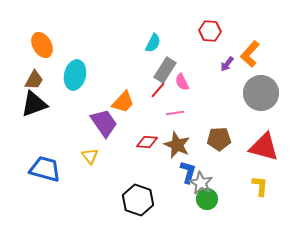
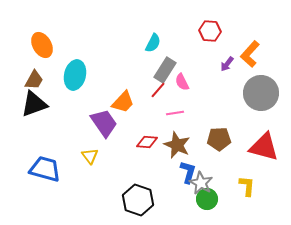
yellow L-shape: moved 13 px left
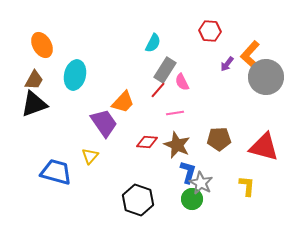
gray circle: moved 5 px right, 16 px up
yellow triangle: rotated 18 degrees clockwise
blue trapezoid: moved 11 px right, 3 px down
green circle: moved 15 px left
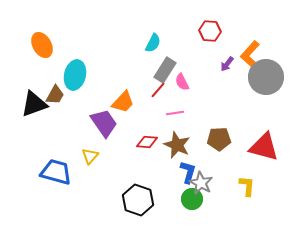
brown trapezoid: moved 21 px right, 15 px down
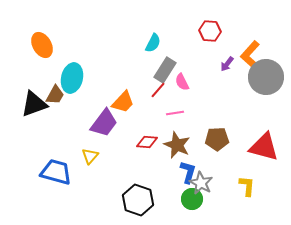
cyan ellipse: moved 3 px left, 3 px down
purple trapezoid: rotated 72 degrees clockwise
brown pentagon: moved 2 px left
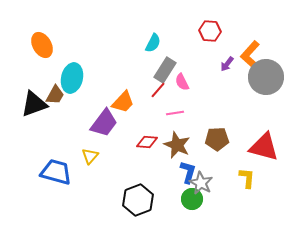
yellow L-shape: moved 8 px up
black hexagon: rotated 20 degrees clockwise
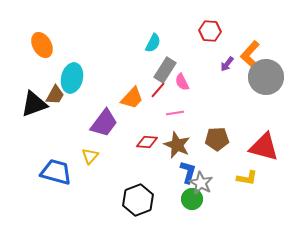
orange trapezoid: moved 9 px right, 4 px up
yellow L-shape: rotated 95 degrees clockwise
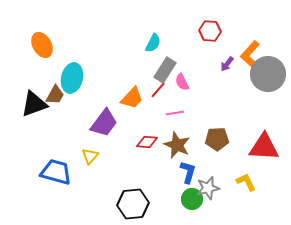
gray circle: moved 2 px right, 3 px up
red triangle: rotated 12 degrees counterclockwise
yellow L-shape: moved 1 px left, 4 px down; rotated 125 degrees counterclockwise
gray star: moved 7 px right, 5 px down; rotated 30 degrees clockwise
black hexagon: moved 5 px left, 4 px down; rotated 16 degrees clockwise
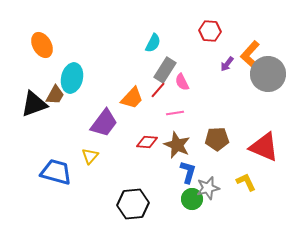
red triangle: rotated 20 degrees clockwise
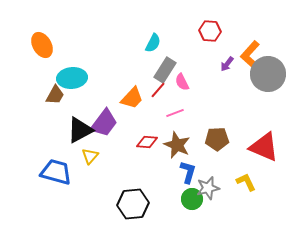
cyan ellipse: rotated 72 degrees clockwise
black triangle: moved 46 px right, 26 px down; rotated 8 degrees counterclockwise
pink line: rotated 12 degrees counterclockwise
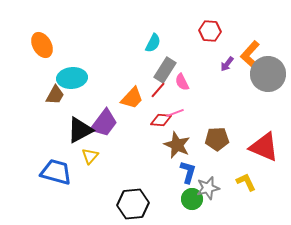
red diamond: moved 14 px right, 22 px up
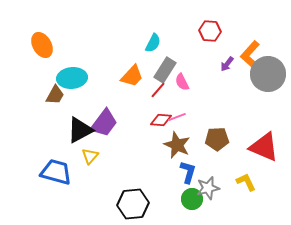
orange trapezoid: moved 22 px up
pink line: moved 2 px right, 4 px down
